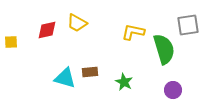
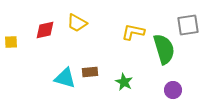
red diamond: moved 2 px left
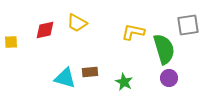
purple circle: moved 4 px left, 12 px up
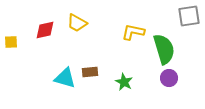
gray square: moved 1 px right, 9 px up
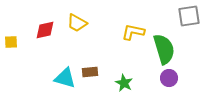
green star: moved 1 px down
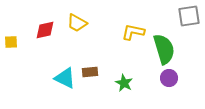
cyan triangle: rotated 10 degrees clockwise
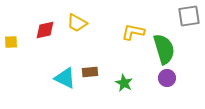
purple circle: moved 2 px left
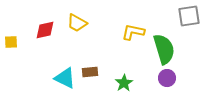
green star: rotated 12 degrees clockwise
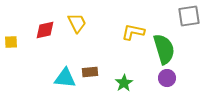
yellow trapezoid: rotated 145 degrees counterclockwise
cyan triangle: rotated 20 degrees counterclockwise
